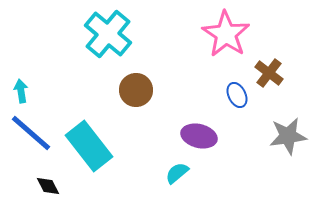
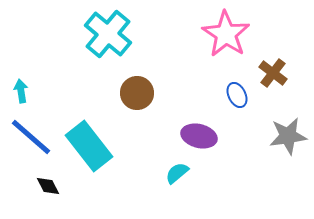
brown cross: moved 4 px right
brown circle: moved 1 px right, 3 px down
blue line: moved 4 px down
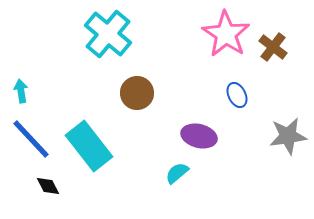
brown cross: moved 26 px up
blue line: moved 2 px down; rotated 6 degrees clockwise
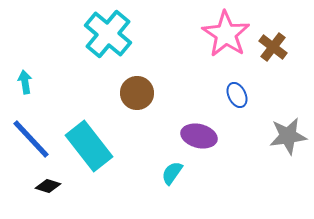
cyan arrow: moved 4 px right, 9 px up
cyan semicircle: moved 5 px left; rotated 15 degrees counterclockwise
black diamond: rotated 45 degrees counterclockwise
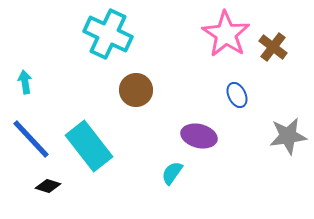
cyan cross: rotated 15 degrees counterclockwise
brown circle: moved 1 px left, 3 px up
